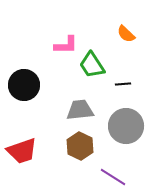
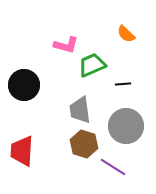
pink L-shape: rotated 15 degrees clockwise
green trapezoid: rotated 100 degrees clockwise
gray trapezoid: rotated 92 degrees counterclockwise
brown hexagon: moved 4 px right, 2 px up; rotated 8 degrees counterclockwise
red trapezoid: rotated 112 degrees clockwise
purple line: moved 10 px up
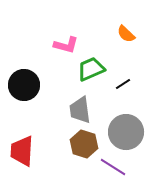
green trapezoid: moved 1 px left, 4 px down
black line: rotated 28 degrees counterclockwise
gray circle: moved 6 px down
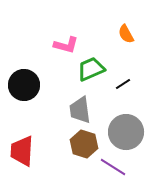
orange semicircle: rotated 18 degrees clockwise
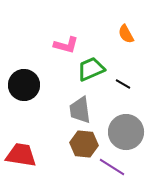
black line: rotated 63 degrees clockwise
brown hexagon: rotated 12 degrees counterclockwise
red trapezoid: moved 1 px left, 4 px down; rotated 96 degrees clockwise
purple line: moved 1 px left
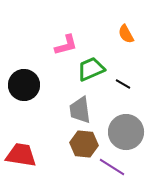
pink L-shape: rotated 30 degrees counterclockwise
